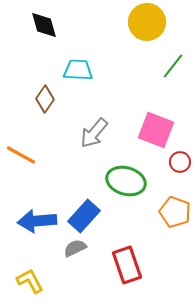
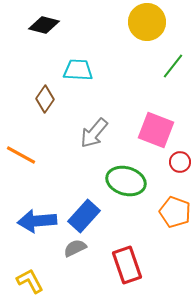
black diamond: rotated 60 degrees counterclockwise
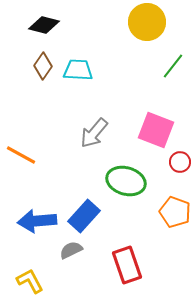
brown diamond: moved 2 px left, 33 px up
gray semicircle: moved 4 px left, 2 px down
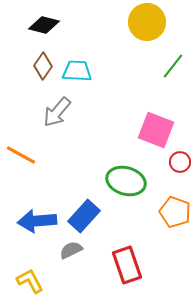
cyan trapezoid: moved 1 px left, 1 px down
gray arrow: moved 37 px left, 21 px up
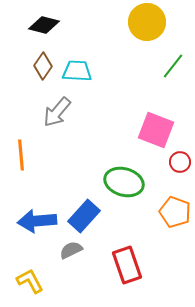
orange line: rotated 56 degrees clockwise
green ellipse: moved 2 px left, 1 px down
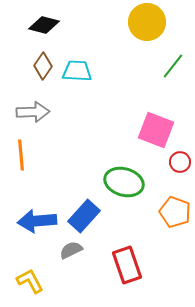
gray arrow: moved 24 px left; rotated 132 degrees counterclockwise
